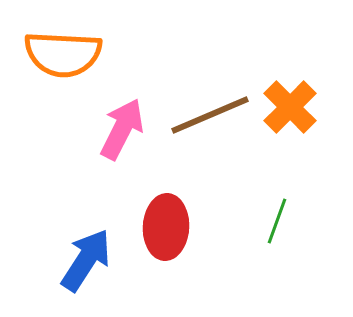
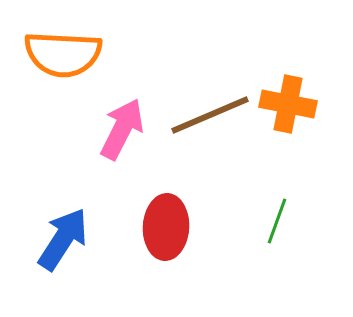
orange cross: moved 2 px left, 3 px up; rotated 34 degrees counterclockwise
blue arrow: moved 23 px left, 21 px up
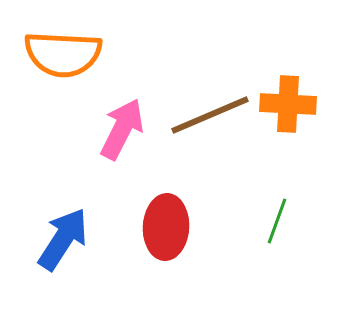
orange cross: rotated 8 degrees counterclockwise
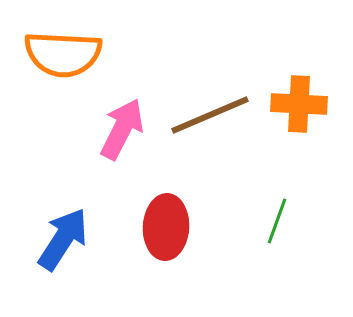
orange cross: moved 11 px right
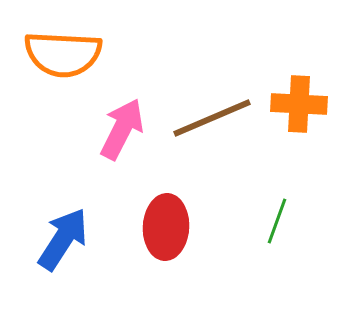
brown line: moved 2 px right, 3 px down
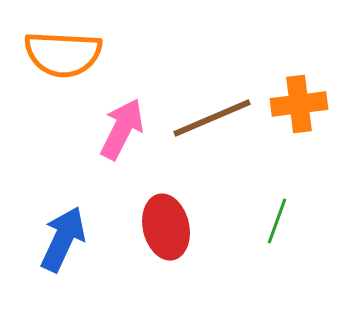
orange cross: rotated 10 degrees counterclockwise
red ellipse: rotated 16 degrees counterclockwise
blue arrow: rotated 8 degrees counterclockwise
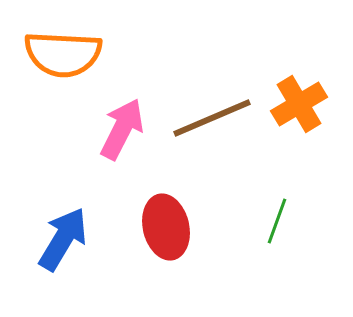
orange cross: rotated 24 degrees counterclockwise
blue arrow: rotated 6 degrees clockwise
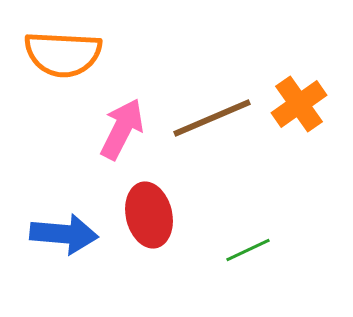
orange cross: rotated 4 degrees counterclockwise
green line: moved 29 px left, 29 px down; rotated 45 degrees clockwise
red ellipse: moved 17 px left, 12 px up
blue arrow: moved 1 px right, 5 px up; rotated 64 degrees clockwise
